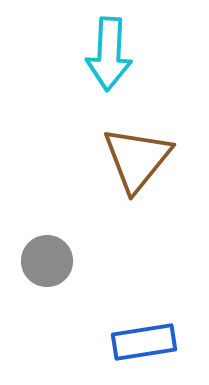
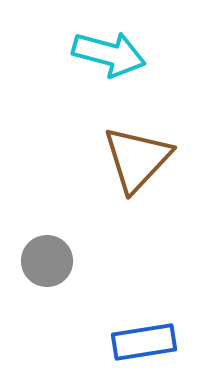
cyan arrow: rotated 78 degrees counterclockwise
brown triangle: rotated 4 degrees clockwise
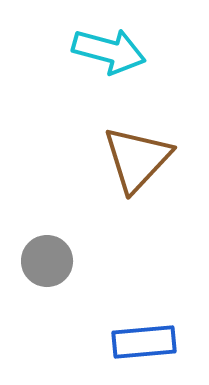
cyan arrow: moved 3 px up
blue rectangle: rotated 4 degrees clockwise
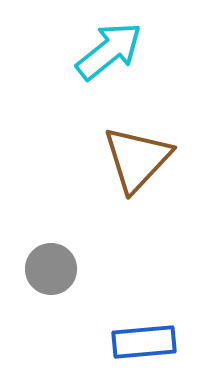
cyan arrow: rotated 54 degrees counterclockwise
gray circle: moved 4 px right, 8 px down
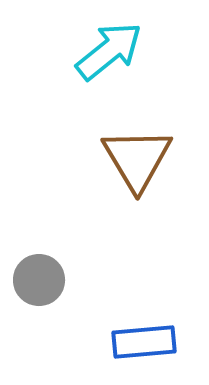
brown triangle: rotated 14 degrees counterclockwise
gray circle: moved 12 px left, 11 px down
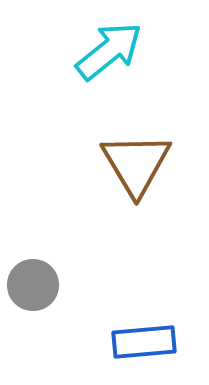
brown triangle: moved 1 px left, 5 px down
gray circle: moved 6 px left, 5 px down
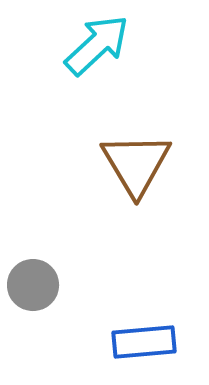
cyan arrow: moved 12 px left, 6 px up; rotated 4 degrees counterclockwise
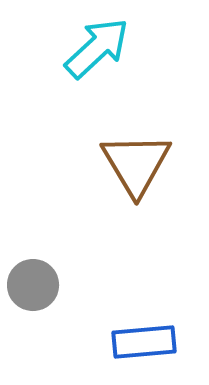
cyan arrow: moved 3 px down
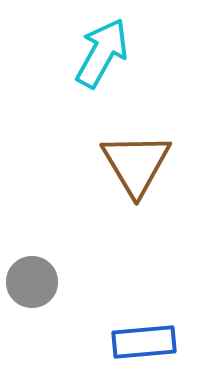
cyan arrow: moved 5 px right, 5 px down; rotated 18 degrees counterclockwise
gray circle: moved 1 px left, 3 px up
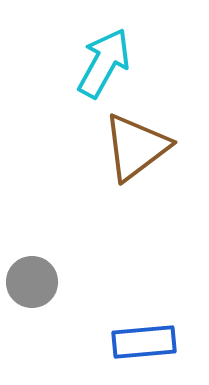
cyan arrow: moved 2 px right, 10 px down
brown triangle: moved 17 px up; rotated 24 degrees clockwise
